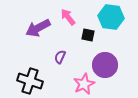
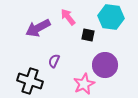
purple semicircle: moved 6 px left, 4 px down
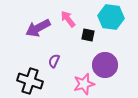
pink arrow: moved 2 px down
pink star: rotated 10 degrees clockwise
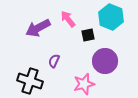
cyan hexagon: rotated 15 degrees clockwise
black square: rotated 24 degrees counterclockwise
purple circle: moved 4 px up
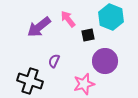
purple arrow: moved 1 px right, 1 px up; rotated 10 degrees counterclockwise
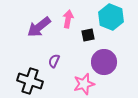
pink arrow: rotated 48 degrees clockwise
purple circle: moved 1 px left, 1 px down
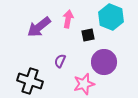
purple semicircle: moved 6 px right
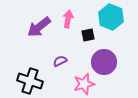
purple semicircle: rotated 40 degrees clockwise
